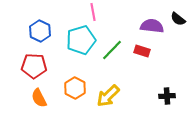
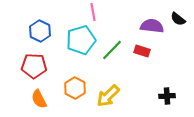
orange semicircle: moved 1 px down
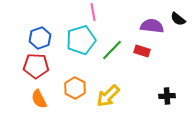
blue hexagon: moved 7 px down; rotated 15 degrees clockwise
red pentagon: moved 2 px right
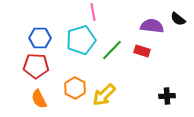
blue hexagon: rotated 20 degrees clockwise
yellow arrow: moved 4 px left, 1 px up
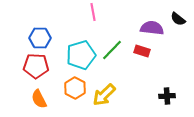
purple semicircle: moved 2 px down
cyan pentagon: moved 15 px down
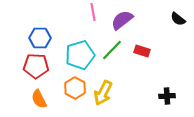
purple semicircle: moved 30 px left, 8 px up; rotated 45 degrees counterclockwise
cyan pentagon: moved 1 px left
yellow arrow: moved 1 px left, 2 px up; rotated 20 degrees counterclockwise
